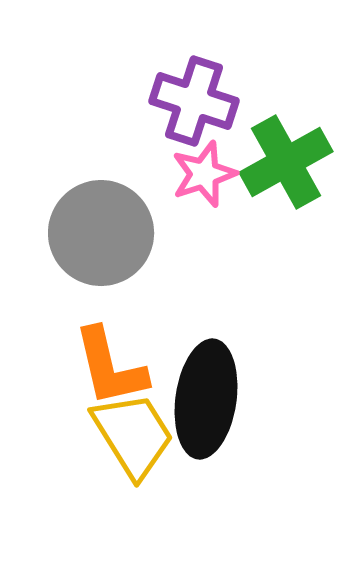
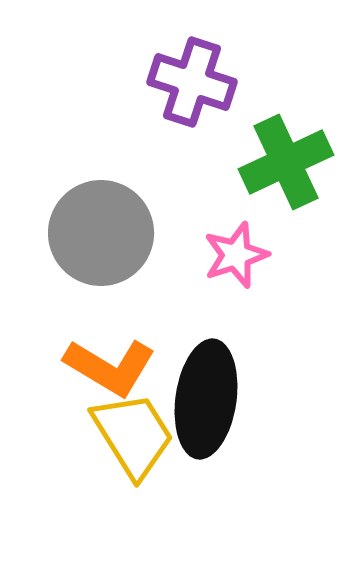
purple cross: moved 2 px left, 19 px up
green cross: rotated 4 degrees clockwise
pink star: moved 32 px right, 81 px down
orange L-shape: rotated 46 degrees counterclockwise
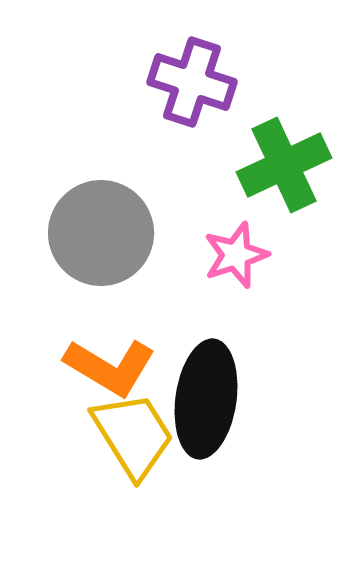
green cross: moved 2 px left, 3 px down
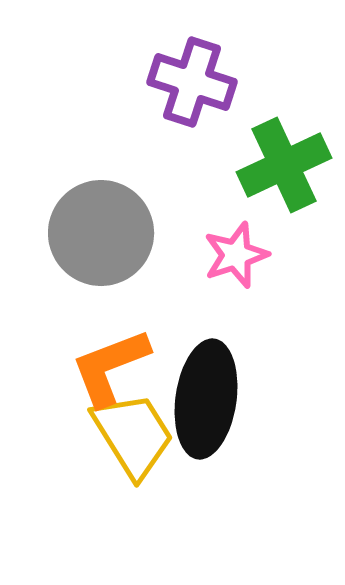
orange L-shape: rotated 128 degrees clockwise
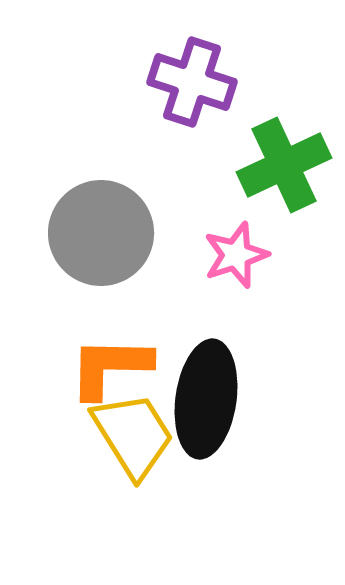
orange L-shape: rotated 22 degrees clockwise
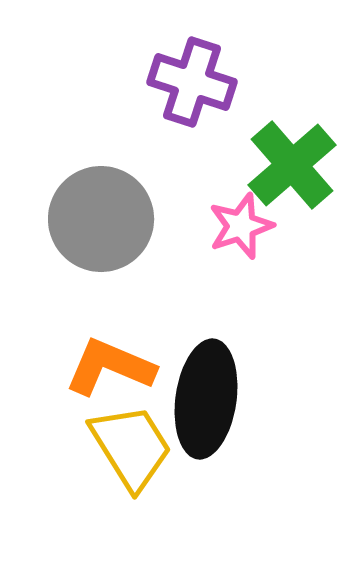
green cross: moved 8 px right; rotated 16 degrees counterclockwise
gray circle: moved 14 px up
pink star: moved 5 px right, 29 px up
orange L-shape: rotated 22 degrees clockwise
yellow trapezoid: moved 2 px left, 12 px down
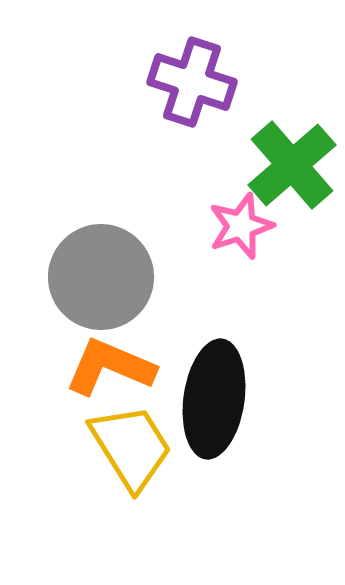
gray circle: moved 58 px down
black ellipse: moved 8 px right
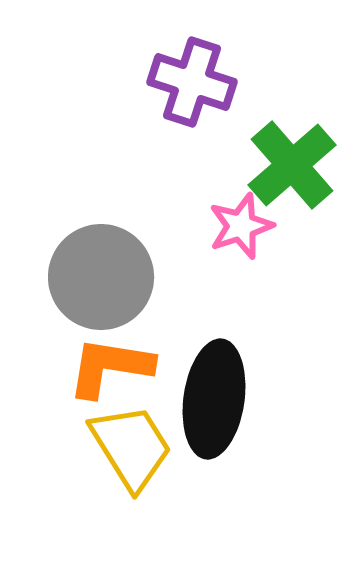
orange L-shape: rotated 14 degrees counterclockwise
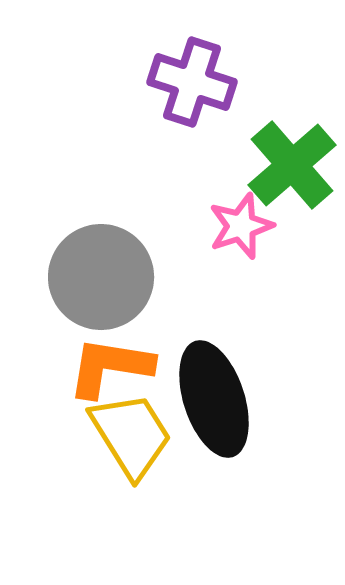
black ellipse: rotated 26 degrees counterclockwise
yellow trapezoid: moved 12 px up
